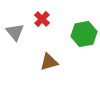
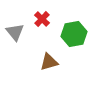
green hexagon: moved 10 px left
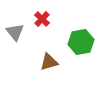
green hexagon: moved 7 px right, 8 px down
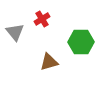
red cross: rotated 14 degrees clockwise
green hexagon: rotated 10 degrees clockwise
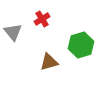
gray triangle: moved 2 px left
green hexagon: moved 3 px down; rotated 15 degrees counterclockwise
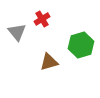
gray triangle: moved 4 px right
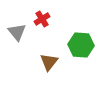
green hexagon: rotated 20 degrees clockwise
brown triangle: rotated 36 degrees counterclockwise
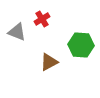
gray triangle: rotated 30 degrees counterclockwise
brown triangle: rotated 24 degrees clockwise
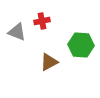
red cross: moved 2 px down; rotated 21 degrees clockwise
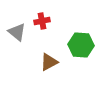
gray triangle: rotated 18 degrees clockwise
